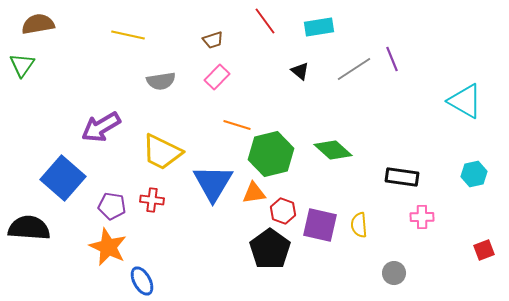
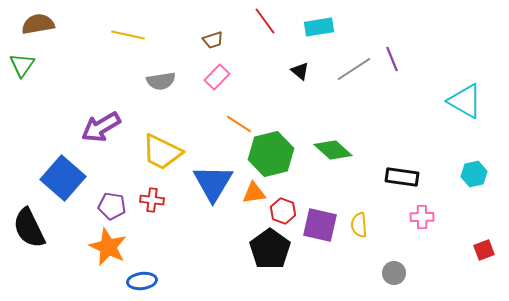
orange line: moved 2 px right, 1 px up; rotated 16 degrees clockwise
black semicircle: rotated 120 degrees counterclockwise
blue ellipse: rotated 68 degrees counterclockwise
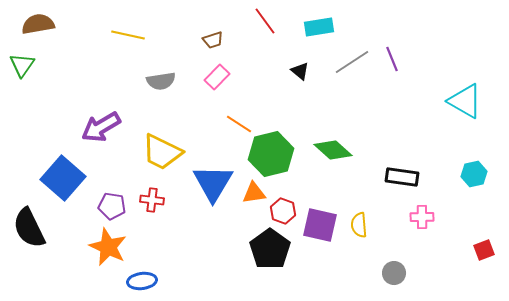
gray line: moved 2 px left, 7 px up
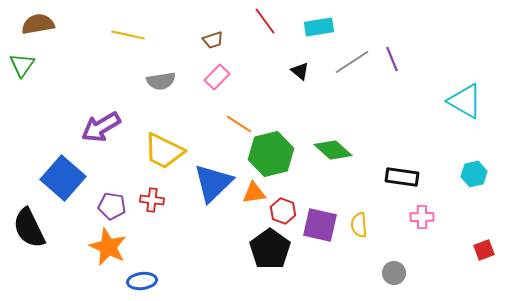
yellow trapezoid: moved 2 px right, 1 px up
blue triangle: rotated 15 degrees clockwise
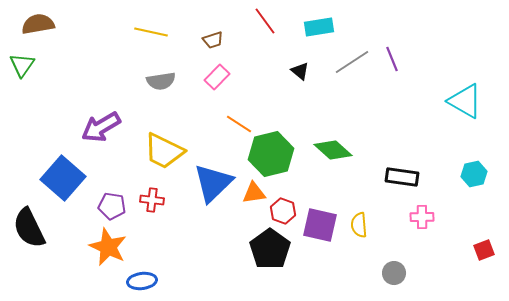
yellow line: moved 23 px right, 3 px up
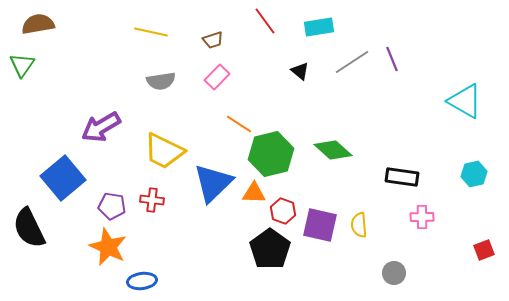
blue square: rotated 9 degrees clockwise
orange triangle: rotated 10 degrees clockwise
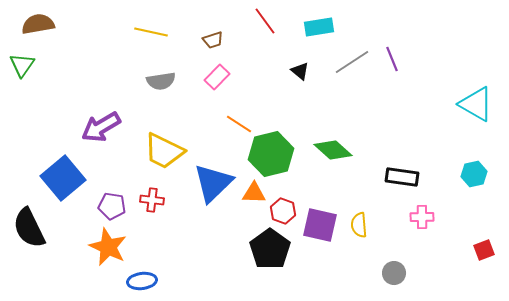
cyan triangle: moved 11 px right, 3 px down
